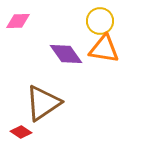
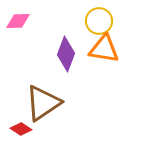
yellow circle: moved 1 px left
purple diamond: rotated 56 degrees clockwise
red diamond: moved 3 px up
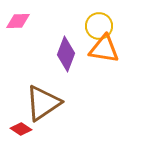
yellow circle: moved 5 px down
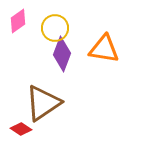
pink diamond: rotated 35 degrees counterclockwise
yellow circle: moved 44 px left, 2 px down
purple diamond: moved 4 px left
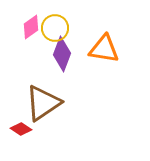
pink diamond: moved 13 px right, 6 px down
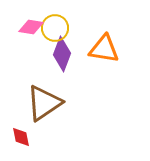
pink diamond: rotated 45 degrees clockwise
brown triangle: moved 1 px right
red diamond: moved 8 px down; rotated 45 degrees clockwise
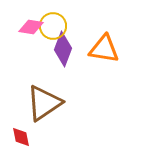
yellow circle: moved 2 px left, 2 px up
purple diamond: moved 1 px right, 5 px up
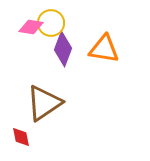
yellow circle: moved 2 px left, 3 px up
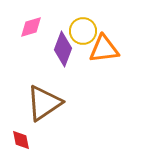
yellow circle: moved 32 px right, 8 px down
pink diamond: rotated 25 degrees counterclockwise
orange triangle: rotated 16 degrees counterclockwise
red diamond: moved 3 px down
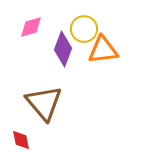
yellow circle: moved 1 px right, 2 px up
orange triangle: moved 1 px left, 1 px down
brown triangle: rotated 36 degrees counterclockwise
